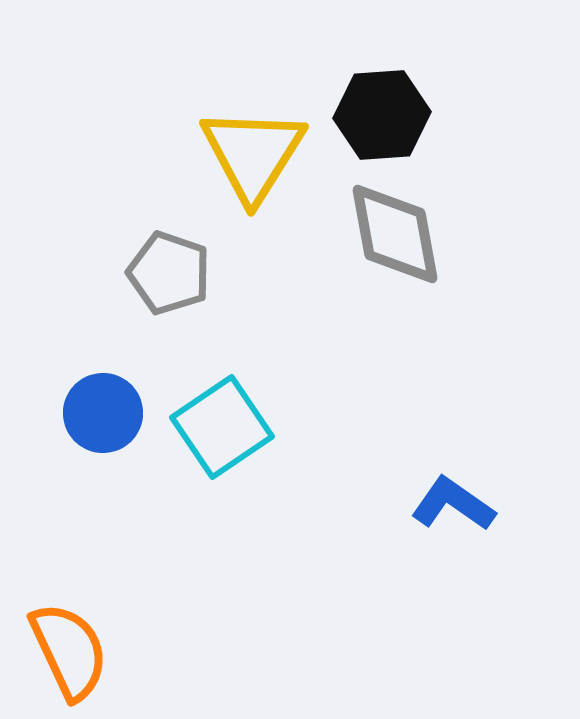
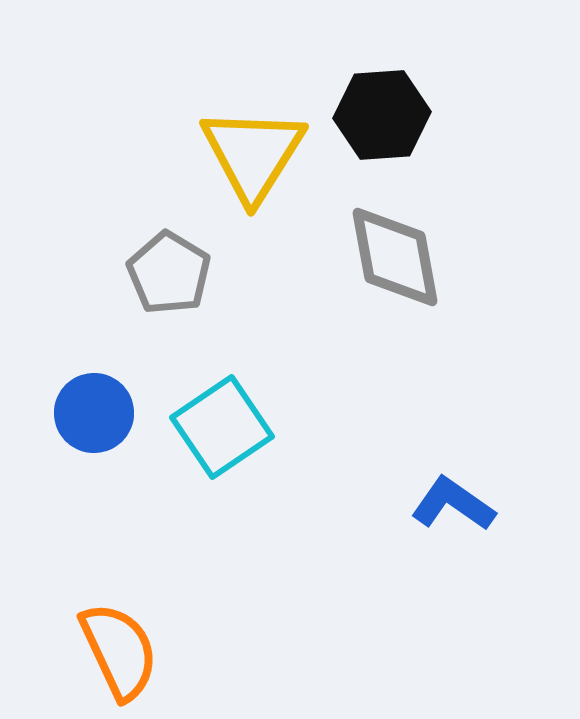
gray diamond: moved 23 px down
gray pentagon: rotated 12 degrees clockwise
blue circle: moved 9 px left
orange semicircle: moved 50 px right
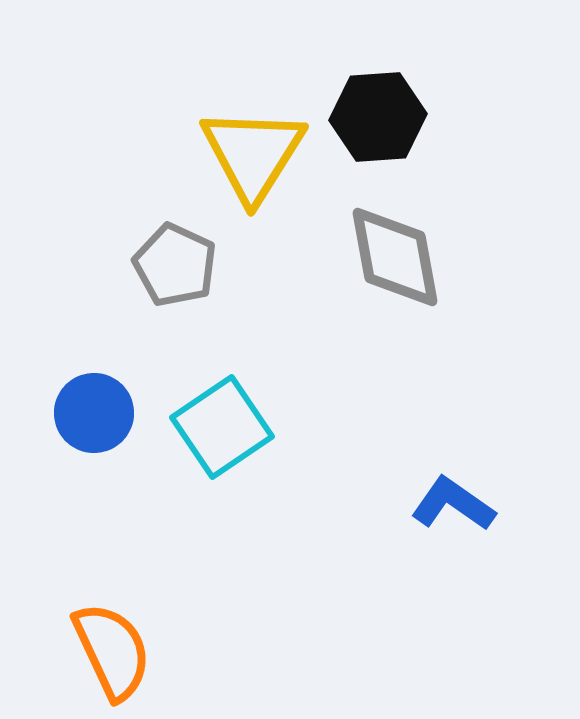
black hexagon: moved 4 px left, 2 px down
gray pentagon: moved 6 px right, 8 px up; rotated 6 degrees counterclockwise
orange semicircle: moved 7 px left
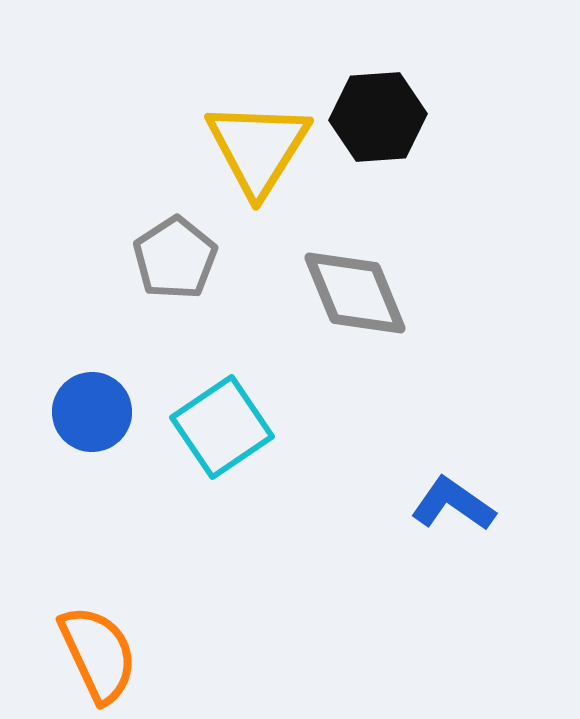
yellow triangle: moved 5 px right, 6 px up
gray diamond: moved 40 px left, 36 px down; rotated 12 degrees counterclockwise
gray pentagon: moved 7 px up; rotated 14 degrees clockwise
blue circle: moved 2 px left, 1 px up
orange semicircle: moved 14 px left, 3 px down
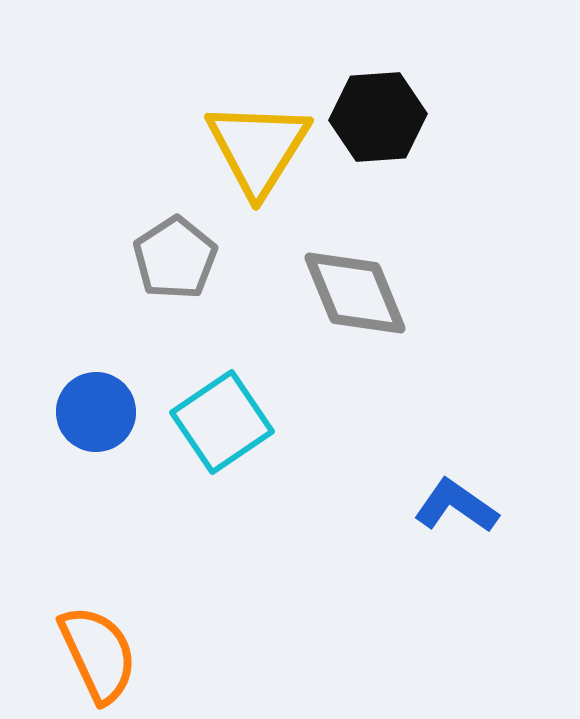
blue circle: moved 4 px right
cyan square: moved 5 px up
blue L-shape: moved 3 px right, 2 px down
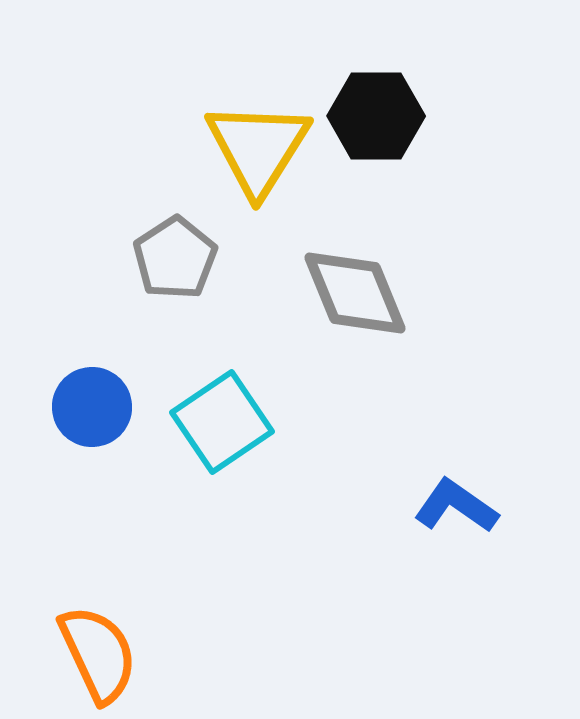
black hexagon: moved 2 px left, 1 px up; rotated 4 degrees clockwise
blue circle: moved 4 px left, 5 px up
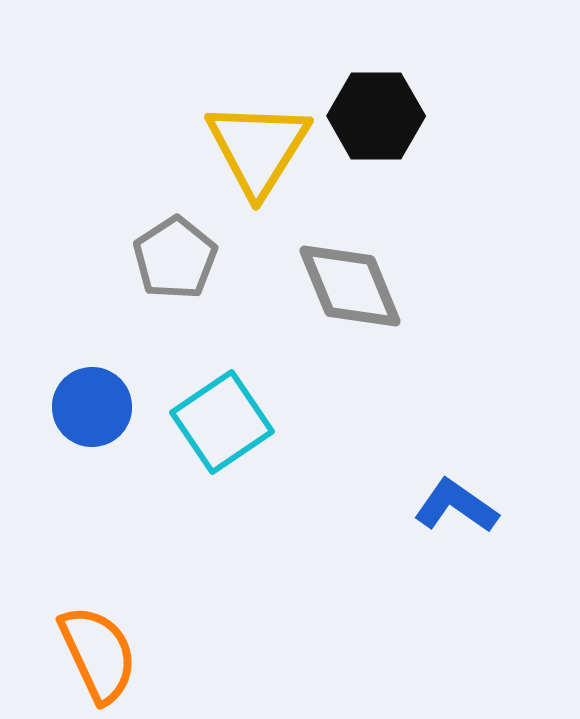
gray diamond: moved 5 px left, 7 px up
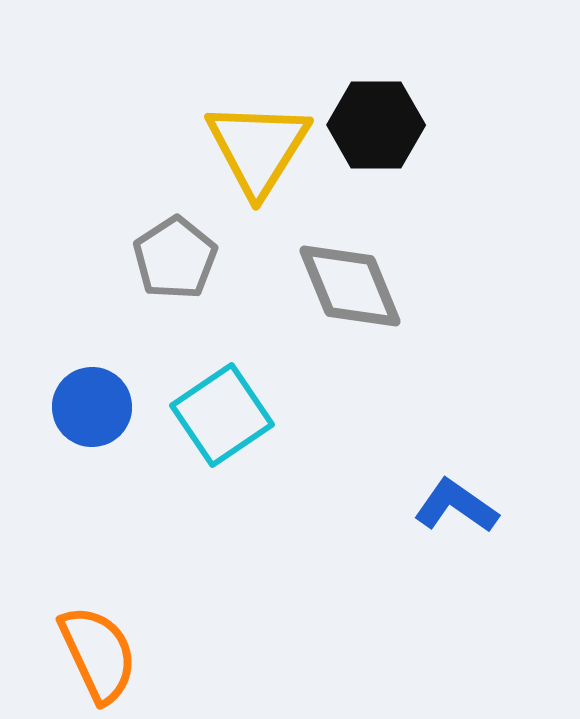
black hexagon: moved 9 px down
cyan square: moved 7 px up
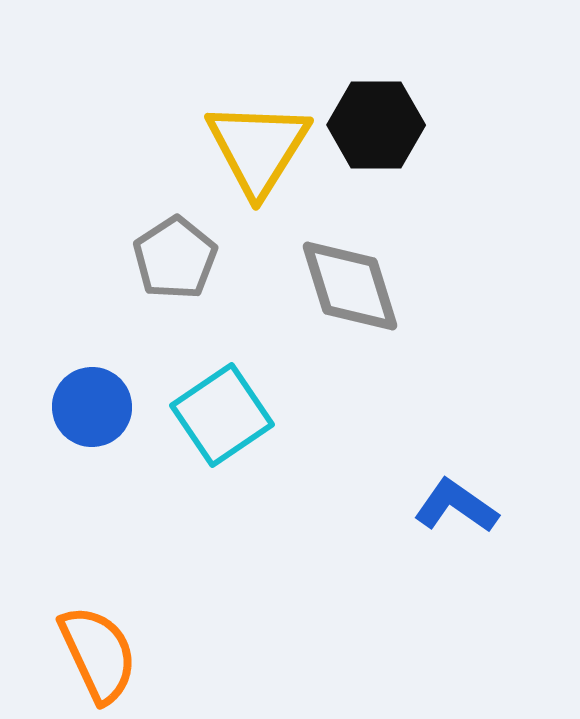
gray diamond: rotated 5 degrees clockwise
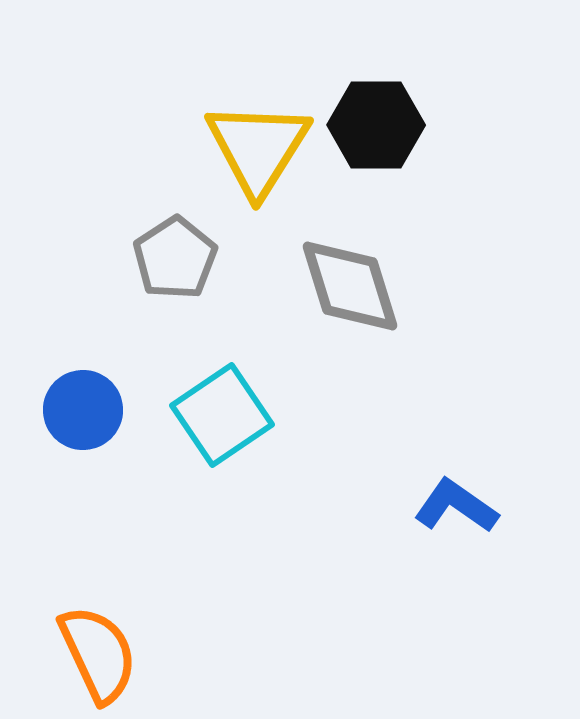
blue circle: moved 9 px left, 3 px down
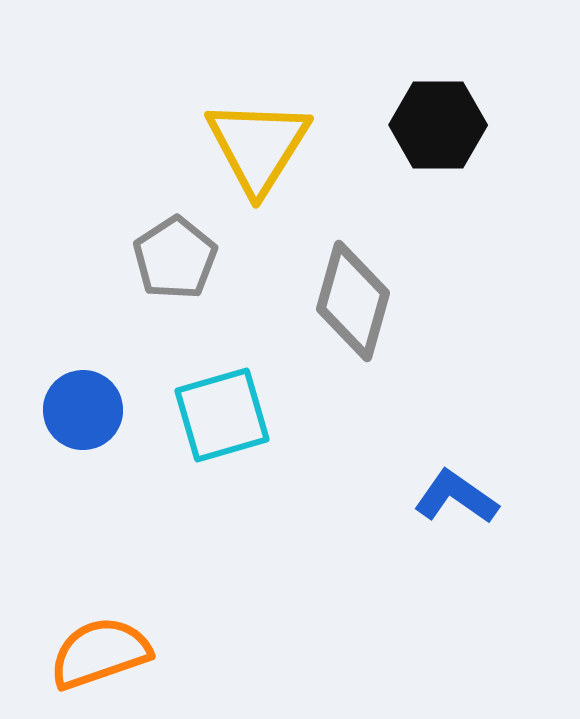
black hexagon: moved 62 px right
yellow triangle: moved 2 px up
gray diamond: moved 3 px right, 15 px down; rotated 33 degrees clockwise
cyan square: rotated 18 degrees clockwise
blue L-shape: moved 9 px up
orange semicircle: moved 2 px right, 1 px up; rotated 84 degrees counterclockwise
